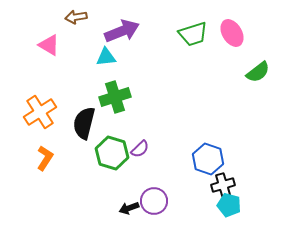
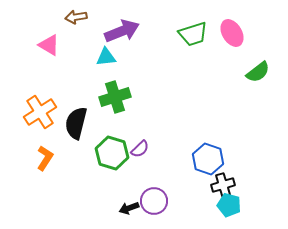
black semicircle: moved 8 px left
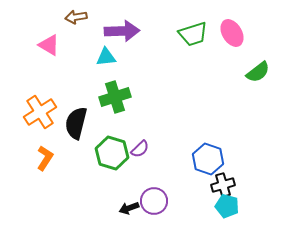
purple arrow: rotated 20 degrees clockwise
cyan pentagon: moved 2 px left, 1 px down
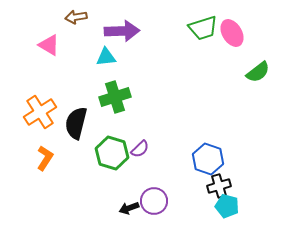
green trapezoid: moved 10 px right, 6 px up
black cross: moved 4 px left, 1 px down
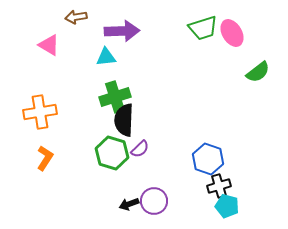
orange cross: rotated 24 degrees clockwise
black semicircle: moved 48 px right, 3 px up; rotated 12 degrees counterclockwise
black arrow: moved 4 px up
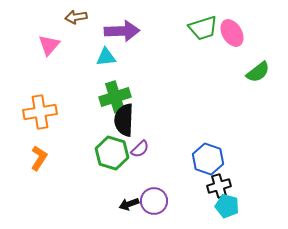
pink triangle: rotated 40 degrees clockwise
orange L-shape: moved 6 px left
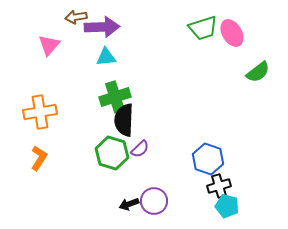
purple arrow: moved 20 px left, 4 px up
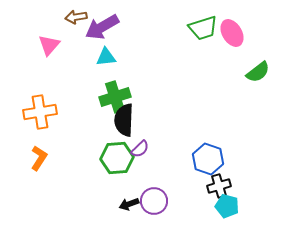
purple arrow: rotated 152 degrees clockwise
green hexagon: moved 5 px right, 5 px down; rotated 20 degrees counterclockwise
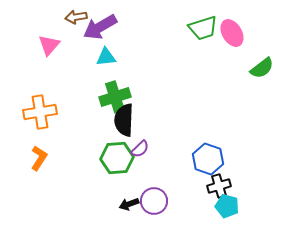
purple arrow: moved 2 px left
green semicircle: moved 4 px right, 4 px up
